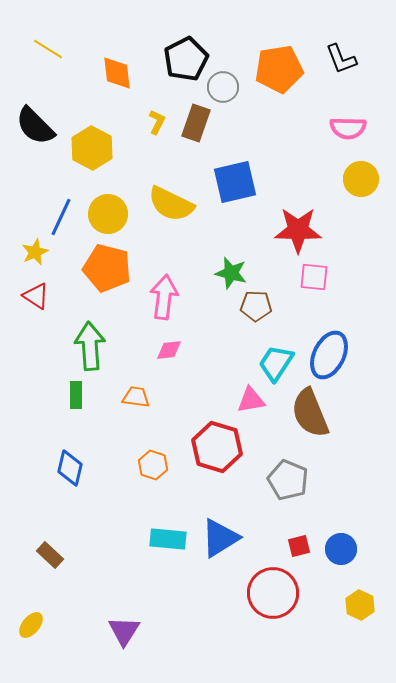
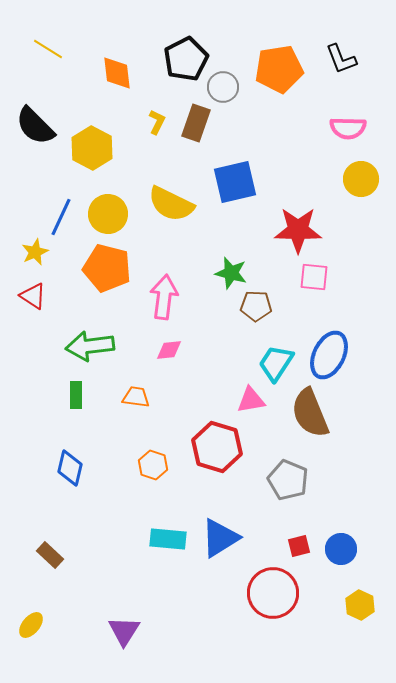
red triangle at (36, 296): moved 3 px left
green arrow at (90, 346): rotated 93 degrees counterclockwise
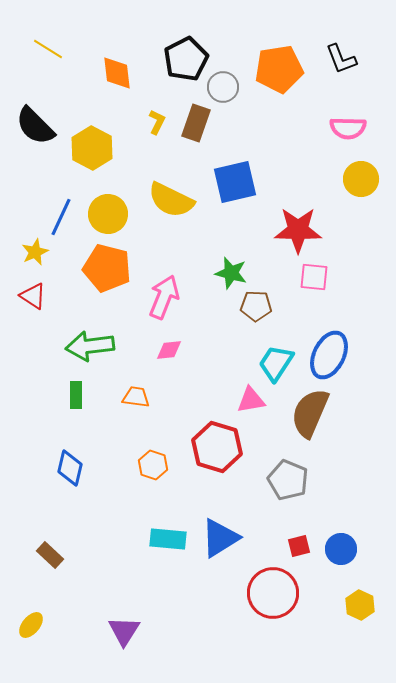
yellow semicircle at (171, 204): moved 4 px up
pink arrow at (164, 297): rotated 15 degrees clockwise
brown semicircle at (310, 413): rotated 45 degrees clockwise
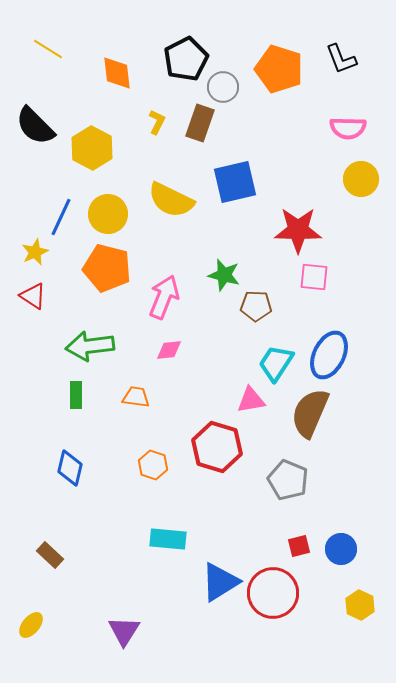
orange pentagon at (279, 69): rotated 27 degrees clockwise
brown rectangle at (196, 123): moved 4 px right
green star at (231, 273): moved 7 px left, 2 px down
blue triangle at (220, 538): moved 44 px down
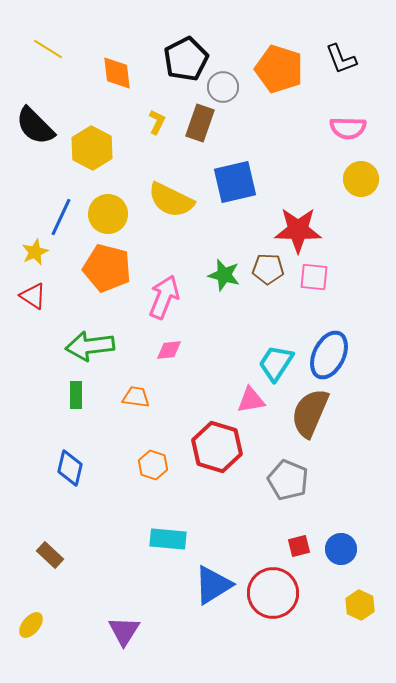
brown pentagon at (256, 306): moved 12 px right, 37 px up
blue triangle at (220, 582): moved 7 px left, 3 px down
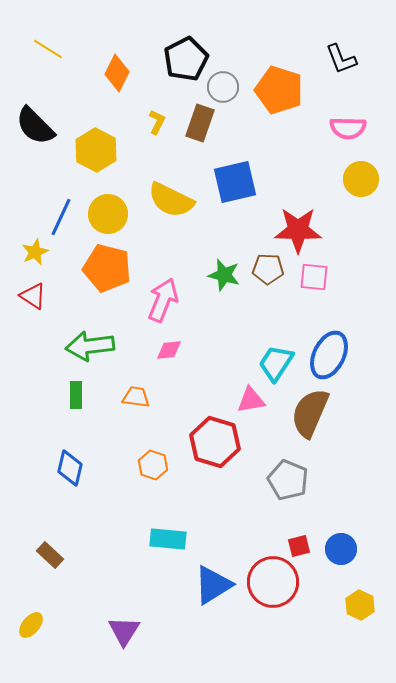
orange pentagon at (279, 69): moved 21 px down
orange diamond at (117, 73): rotated 33 degrees clockwise
yellow hexagon at (92, 148): moved 4 px right, 2 px down
pink arrow at (164, 297): moved 1 px left, 3 px down
red hexagon at (217, 447): moved 2 px left, 5 px up
red circle at (273, 593): moved 11 px up
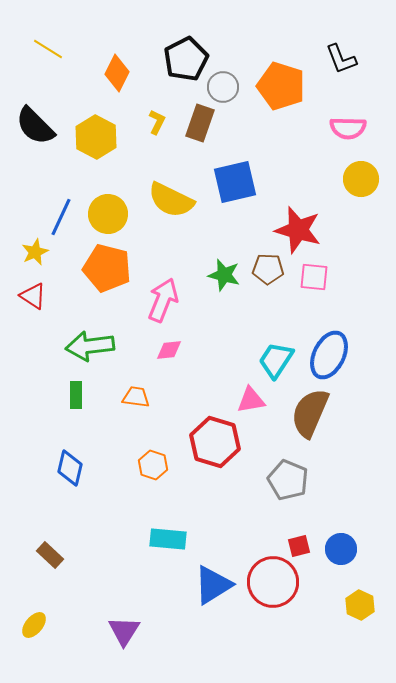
orange pentagon at (279, 90): moved 2 px right, 4 px up
yellow hexagon at (96, 150): moved 13 px up
red star at (298, 230): rotated 15 degrees clockwise
cyan trapezoid at (276, 363): moved 3 px up
yellow ellipse at (31, 625): moved 3 px right
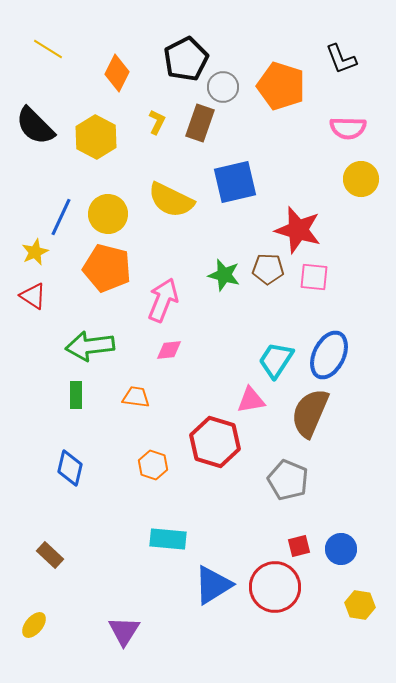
red circle at (273, 582): moved 2 px right, 5 px down
yellow hexagon at (360, 605): rotated 16 degrees counterclockwise
